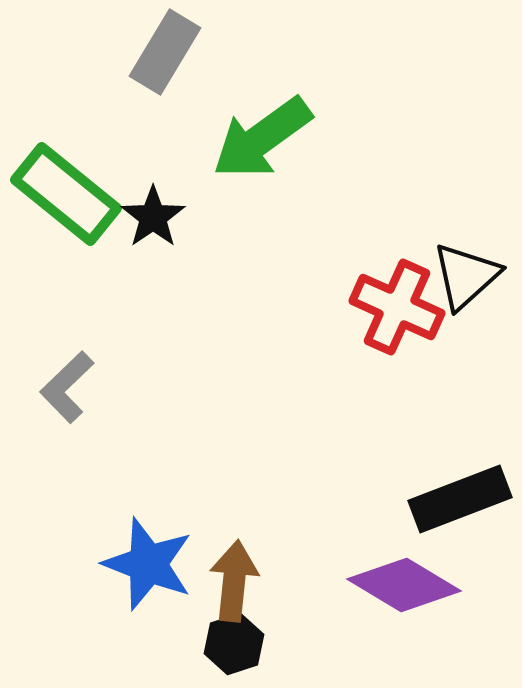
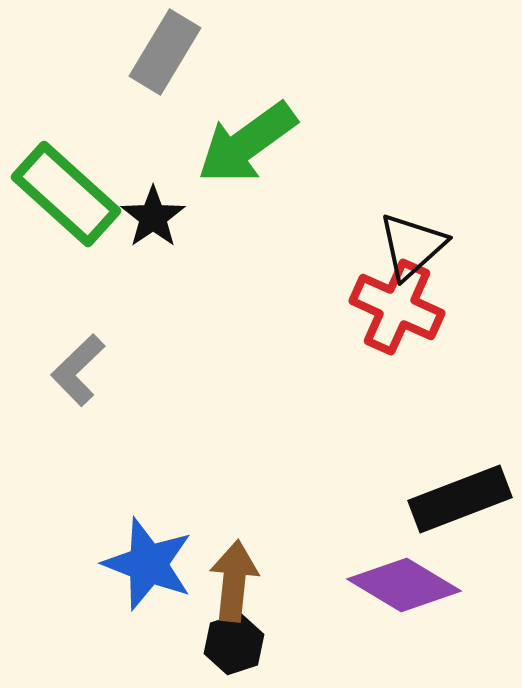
green arrow: moved 15 px left, 5 px down
green rectangle: rotated 3 degrees clockwise
black triangle: moved 54 px left, 30 px up
gray L-shape: moved 11 px right, 17 px up
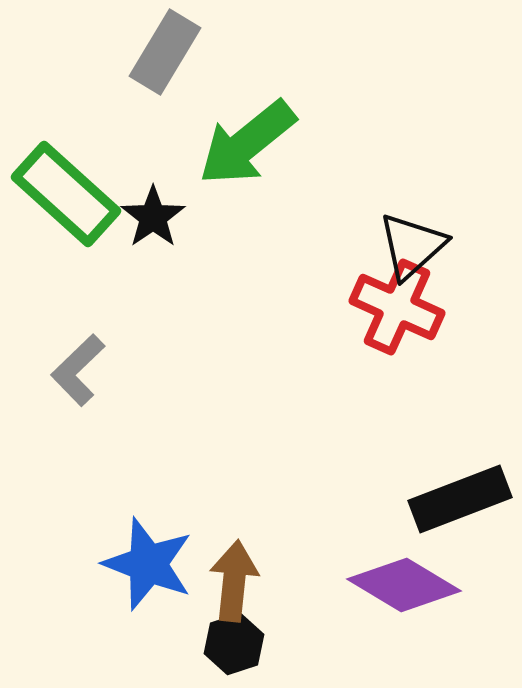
green arrow: rotated 3 degrees counterclockwise
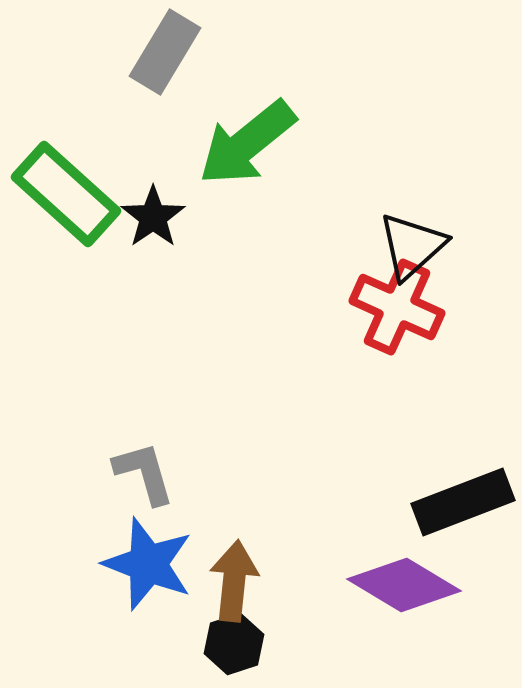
gray L-shape: moved 66 px right, 103 px down; rotated 118 degrees clockwise
black rectangle: moved 3 px right, 3 px down
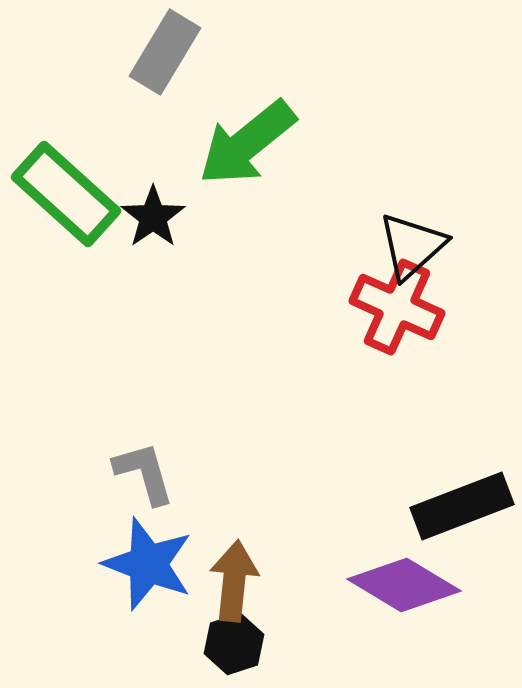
black rectangle: moved 1 px left, 4 px down
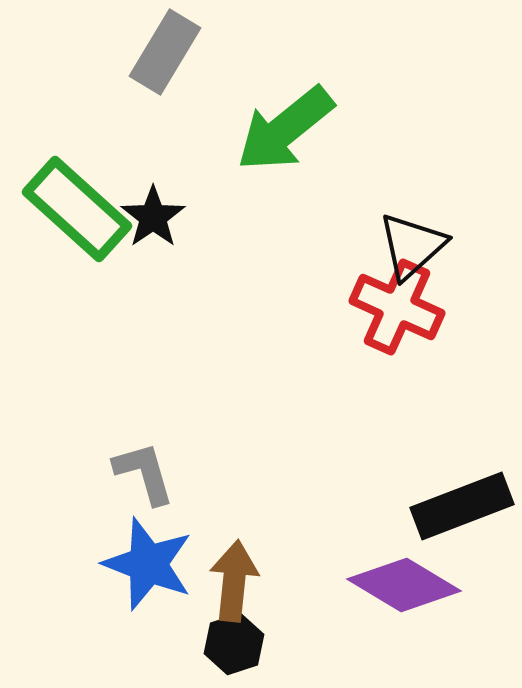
green arrow: moved 38 px right, 14 px up
green rectangle: moved 11 px right, 15 px down
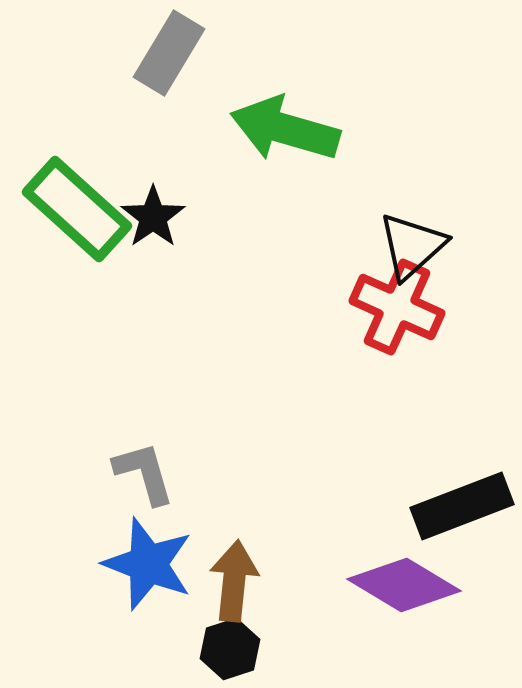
gray rectangle: moved 4 px right, 1 px down
green arrow: rotated 55 degrees clockwise
black hexagon: moved 4 px left, 5 px down
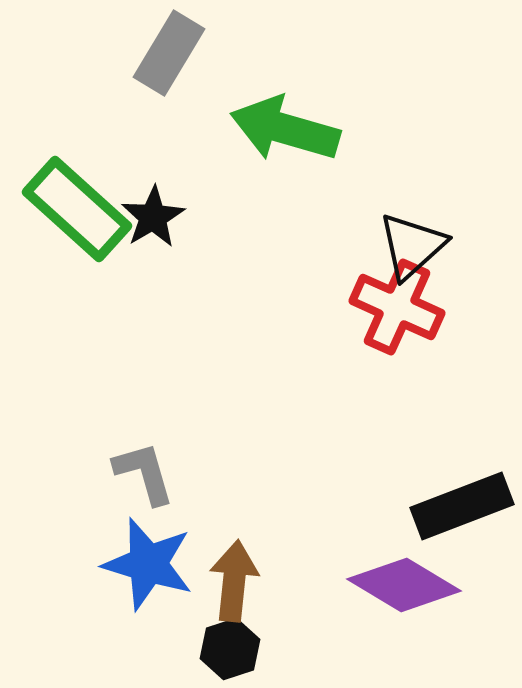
black star: rotated 4 degrees clockwise
blue star: rotated 4 degrees counterclockwise
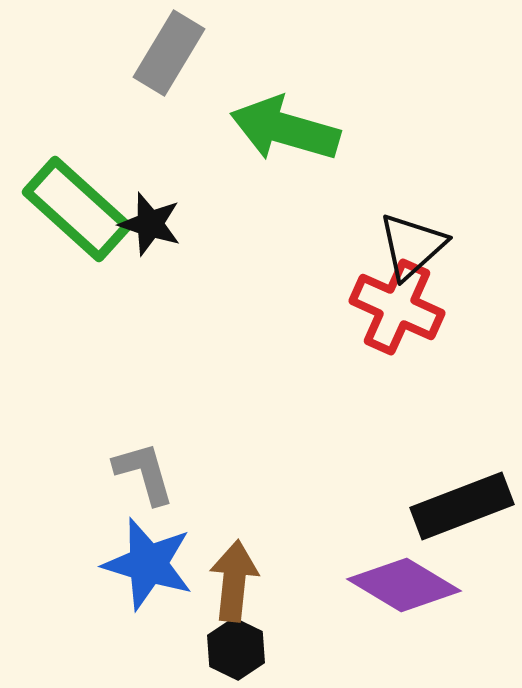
black star: moved 3 px left, 7 px down; rotated 24 degrees counterclockwise
black hexagon: moved 6 px right; rotated 16 degrees counterclockwise
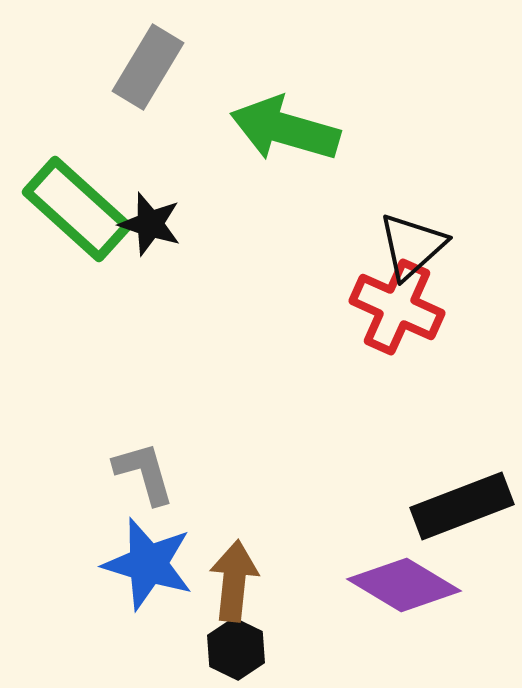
gray rectangle: moved 21 px left, 14 px down
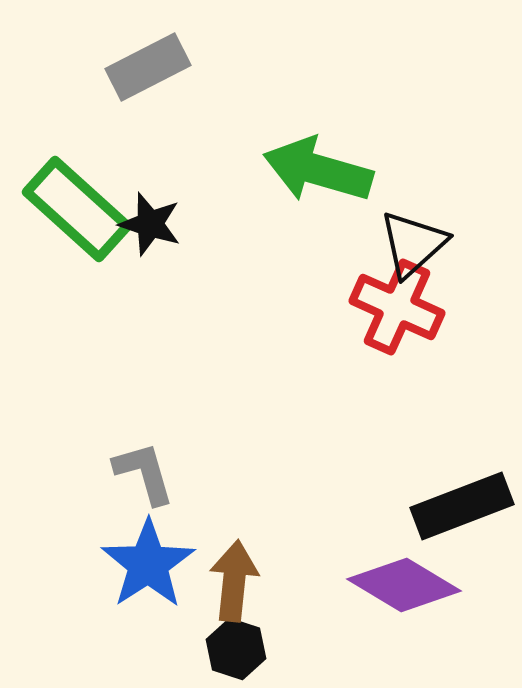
gray rectangle: rotated 32 degrees clockwise
green arrow: moved 33 px right, 41 px down
black triangle: moved 1 px right, 2 px up
blue star: rotated 22 degrees clockwise
black hexagon: rotated 8 degrees counterclockwise
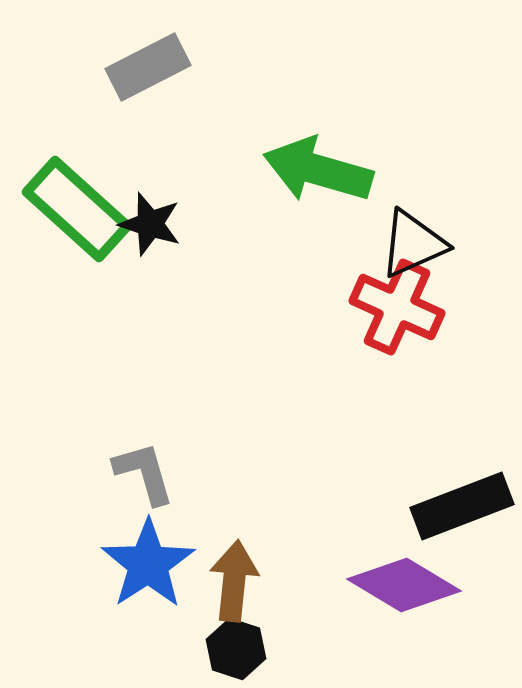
black triangle: rotated 18 degrees clockwise
